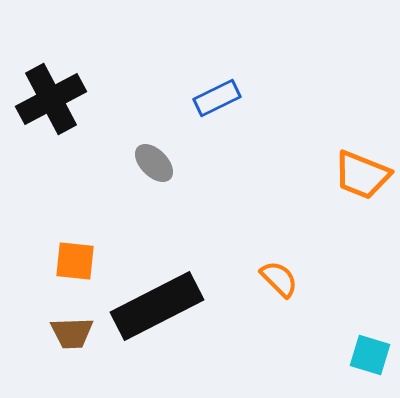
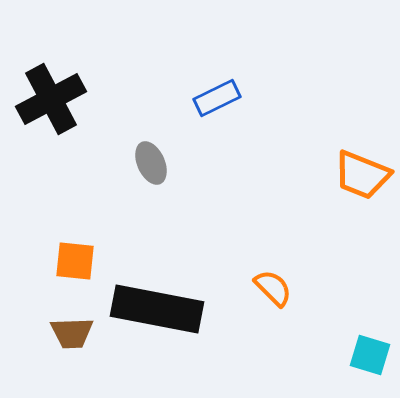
gray ellipse: moved 3 px left; rotated 21 degrees clockwise
orange semicircle: moved 6 px left, 9 px down
black rectangle: moved 3 px down; rotated 38 degrees clockwise
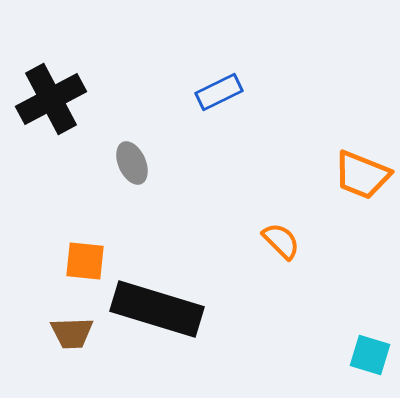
blue rectangle: moved 2 px right, 6 px up
gray ellipse: moved 19 px left
orange square: moved 10 px right
orange semicircle: moved 8 px right, 47 px up
black rectangle: rotated 6 degrees clockwise
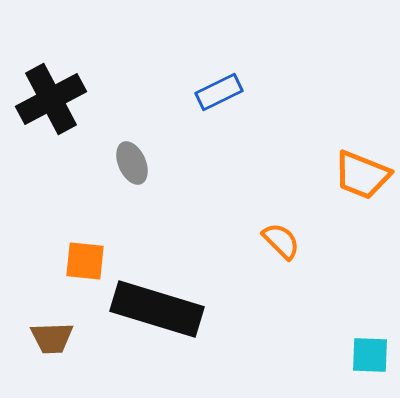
brown trapezoid: moved 20 px left, 5 px down
cyan square: rotated 15 degrees counterclockwise
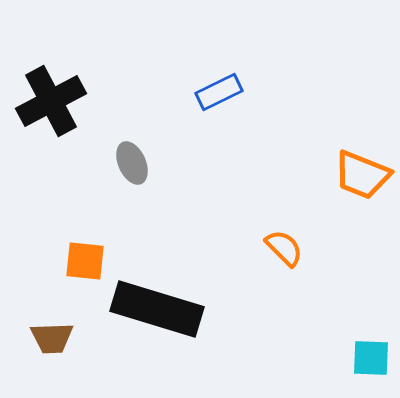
black cross: moved 2 px down
orange semicircle: moved 3 px right, 7 px down
cyan square: moved 1 px right, 3 px down
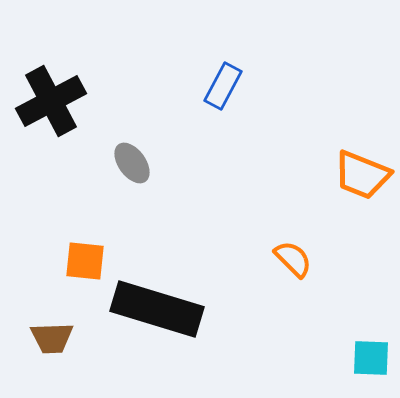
blue rectangle: moved 4 px right, 6 px up; rotated 36 degrees counterclockwise
gray ellipse: rotated 12 degrees counterclockwise
orange semicircle: moved 9 px right, 11 px down
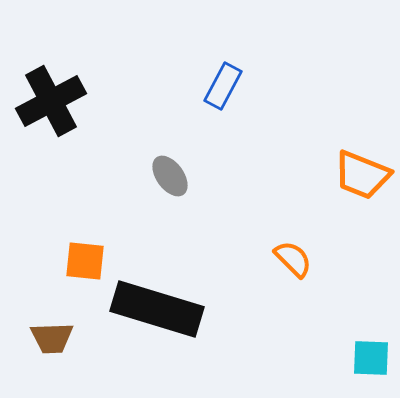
gray ellipse: moved 38 px right, 13 px down
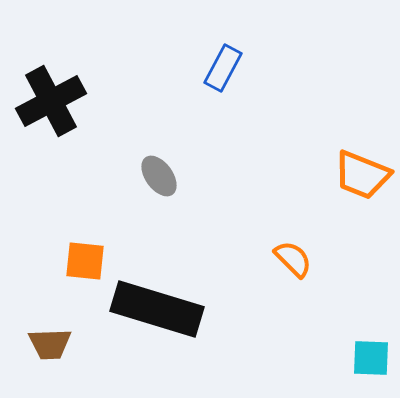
blue rectangle: moved 18 px up
gray ellipse: moved 11 px left
brown trapezoid: moved 2 px left, 6 px down
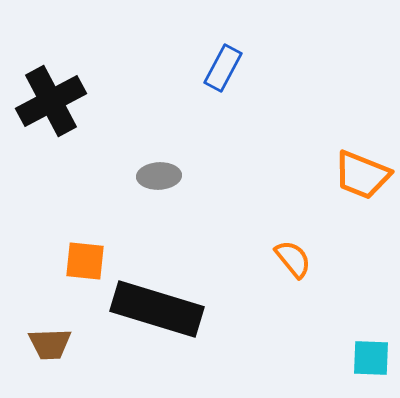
gray ellipse: rotated 57 degrees counterclockwise
orange semicircle: rotated 6 degrees clockwise
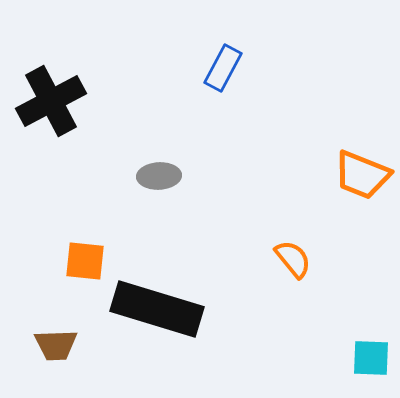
brown trapezoid: moved 6 px right, 1 px down
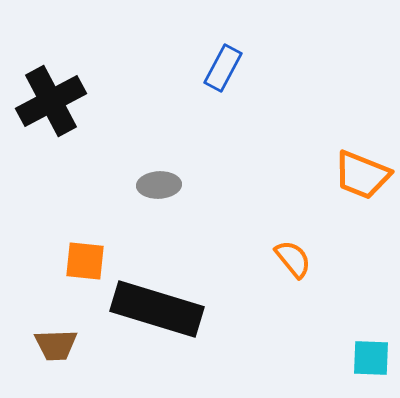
gray ellipse: moved 9 px down
